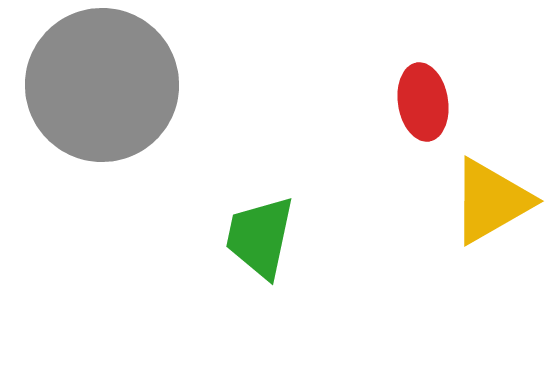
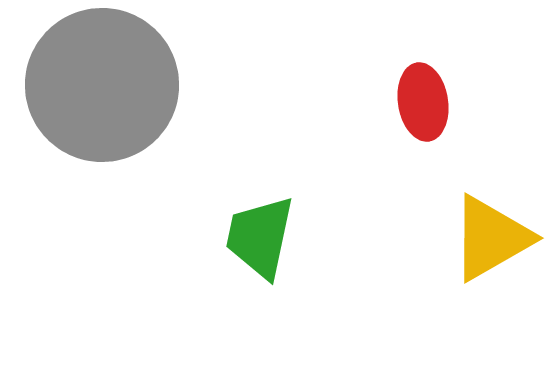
yellow triangle: moved 37 px down
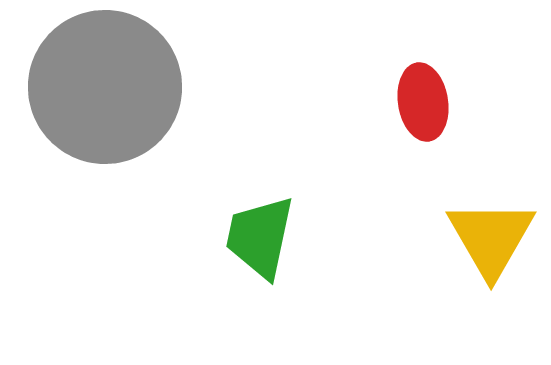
gray circle: moved 3 px right, 2 px down
yellow triangle: rotated 30 degrees counterclockwise
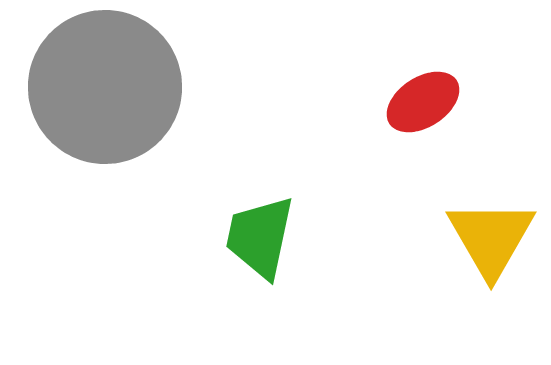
red ellipse: rotated 66 degrees clockwise
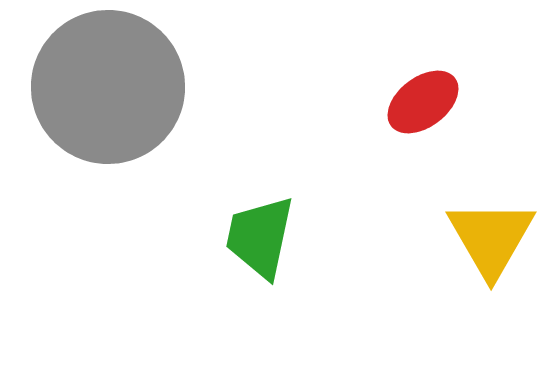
gray circle: moved 3 px right
red ellipse: rotated 4 degrees counterclockwise
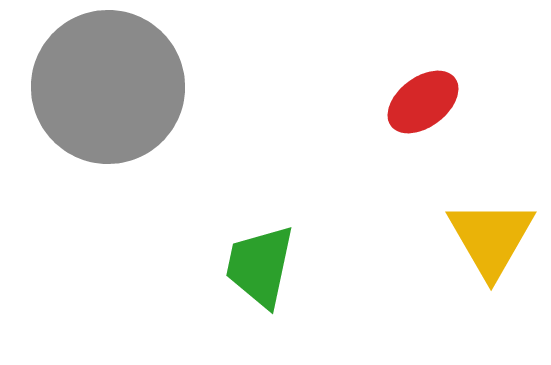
green trapezoid: moved 29 px down
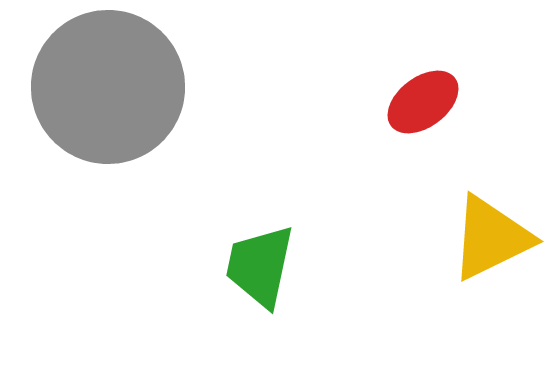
yellow triangle: rotated 34 degrees clockwise
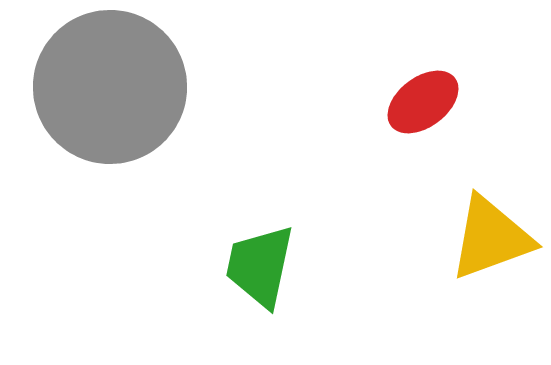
gray circle: moved 2 px right
yellow triangle: rotated 6 degrees clockwise
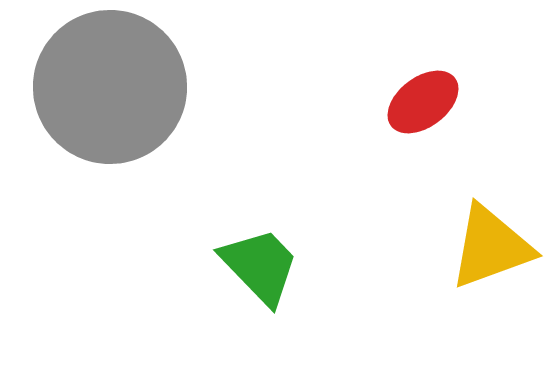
yellow triangle: moved 9 px down
green trapezoid: rotated 124 degrees clockwise
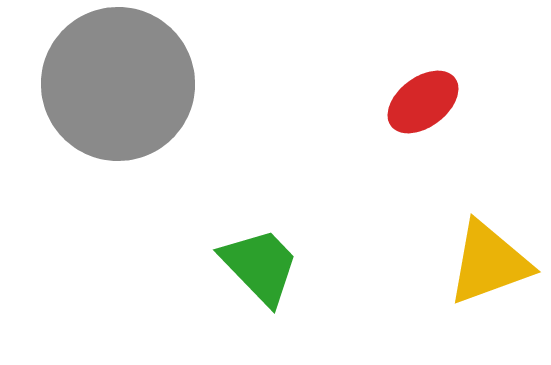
gray circle: moved 8 px right, 3 px up
yellow triangle: moved 2 px left, 16 px down
